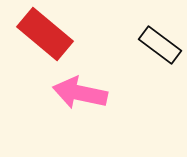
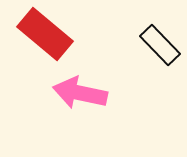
black rectangle: rotated 9 degrees clockwise
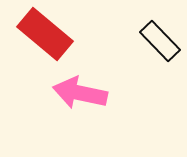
black rectangle: moved 4 px up
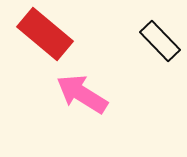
pink arrow: moved 2 px right, 1 px down; rotated 20 degrees clockwise
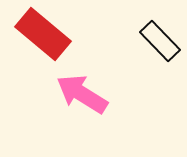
red rectangle: moved 2 px left
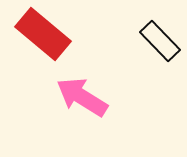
pink arrow: moved 3 px down
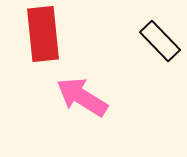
red rectangle: rotated 44 degrees clockwise
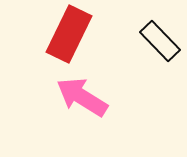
red rectangle: moved 26 px right; rotated 32 degrees clockwise
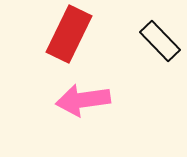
pink arrow: moved 1 px right, 3 px down; rotated 40 degrees counterclockwise
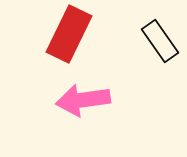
black rectangle: rotated 9 degrees clockwise
